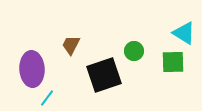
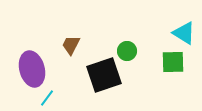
green circle: moved 7 px left
purple ellipse: rotated 12 degrees counterclockwise
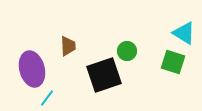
brown trapezoid: moved 3 px left, 1 px down; rotated 150 degrees clockwise
green square: rotated 20 degrees clockwise
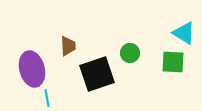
green circle: moved 3 px right, 2 px down
green square: rotated 15 degrees counterclockwise
black square: moved 7 px left, 1 px up
cyan line: rotated 48 degrees counterclockwise
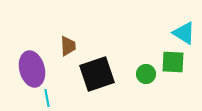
green circle: moved 16 px right, 21 px down
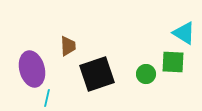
cyan line: rotated 24 degrees clockwise
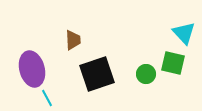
cyan triangle: rotated 15 degrees clockwise
brown trapezoid: moved 5 px right, 6 px up
green square: moved 1 px down; rotated 10 degrees clockwise
cyan line: rotated 42 degrees counterclockwise
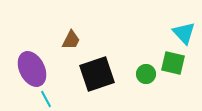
brown trapezoid: moved 2 px left; rotated 30 degrees clockwise
purple ellipse: rotated 12 degrees counterclockwise
cyan line: moved 1 px left, 1 px down
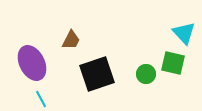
purple ellipse: moved 6 px up
cyan line: moved 5 px left
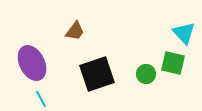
brown trapezoid: moved 4 px right, 9 px up; rotated 10 degrees clockwise
